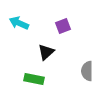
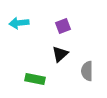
cyan arrow: rotated 30 degrees counterclockwise
black triangle: moved 14 px right, 2 px down
green rectangle: moved 1 px right
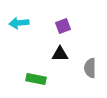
black triangle: rotated 42 degrees clockwise
gray semicircle: moved 3 px right, 3 px up
green rectangle: moved 1 px right
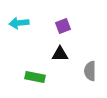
gray semicircle: moved 3 px down
green rectangle: moved 1 px left, 2 px up
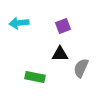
gray semicircle: moved 9 px left, 3 px up; rotated 24 degrees clockwise
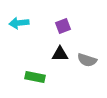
gray semicircle: moved 6 px right, 8 px up; rotated 96 degrees counterclockwise
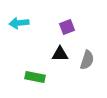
purple square: moved 4 px right, 1 px down
gray semicircle: rotated 90 degrees counterclockwise
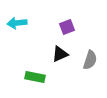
cyan arrow: moved 2 px left
black triangle: rotated 24 degrees counterclockwise
gray semicircle: moved 3 px right
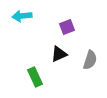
cyan arrow: moved 5 px right, 7 px up
black triangle: moved 1 px left
green rectangle: rotated 54 degrees clockwise
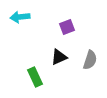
cyan arrow: moved 2 px left, 1 px down
black triangle: moved 3 px down
